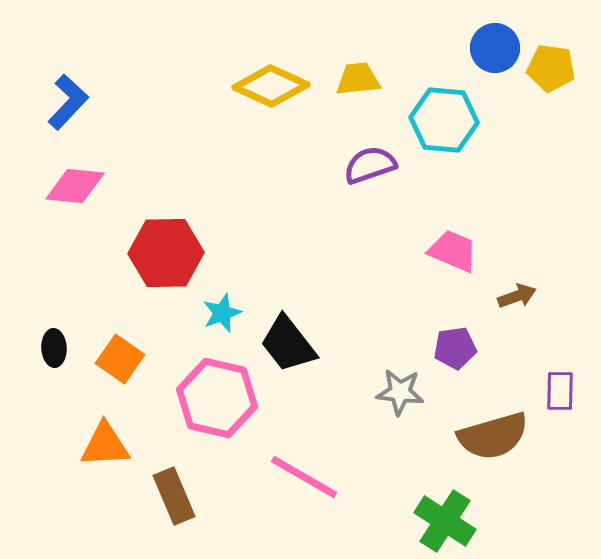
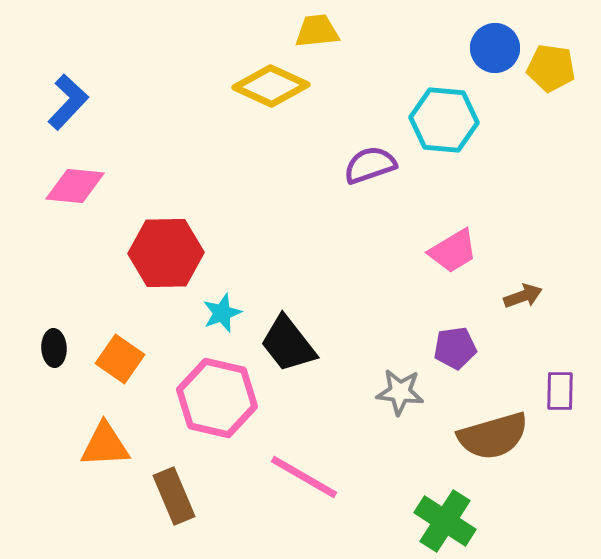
yellow trapezoid: moved 41 px left, 48 px up
pink trapezoid: rotated 126 degrees clockwise
brown arrow: moved 6 px right
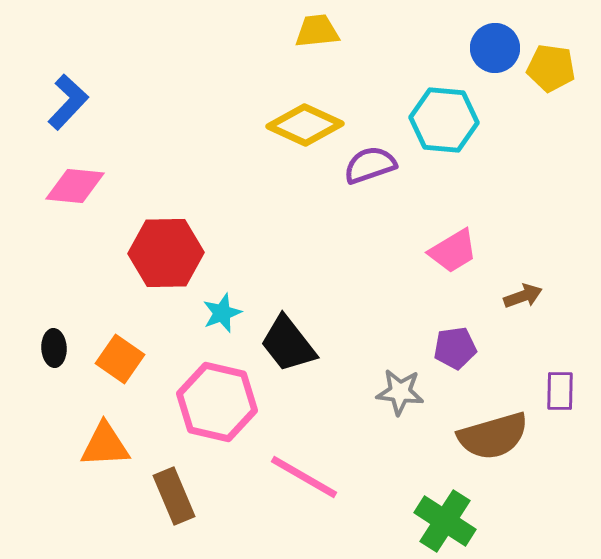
yellow diamond: moved 34 px right, 39 px down
pink hexagon: moved 4 px down
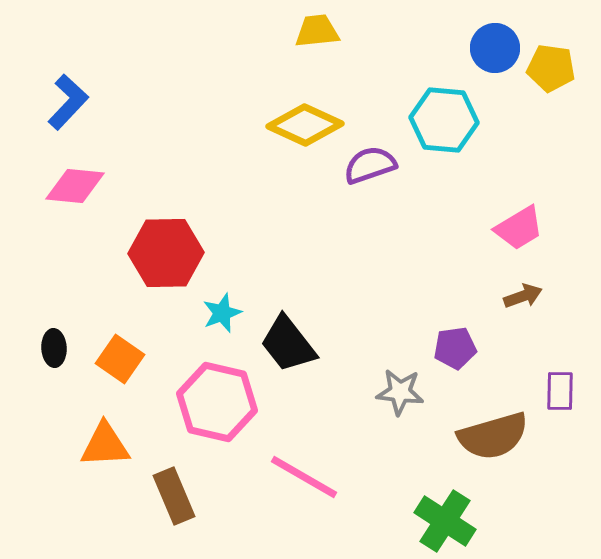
pink trapezoid: moved 66 px right, 23 px up
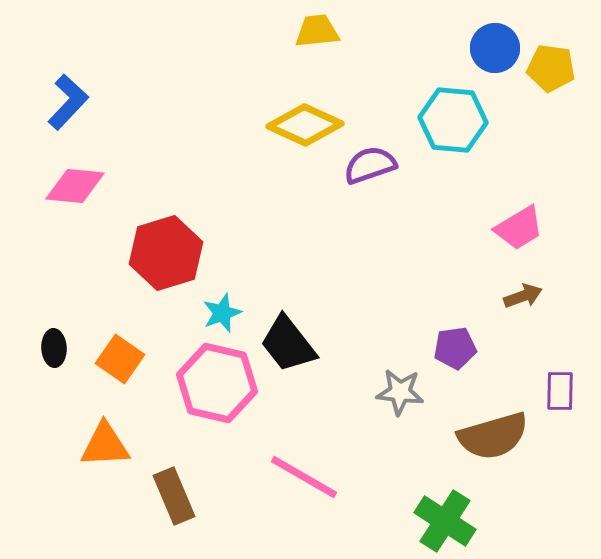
cyan hexagon: moved 9 px right
red hexagon: rotated 16 degrees counterclockwise
pink hexagon: moved 19 px up
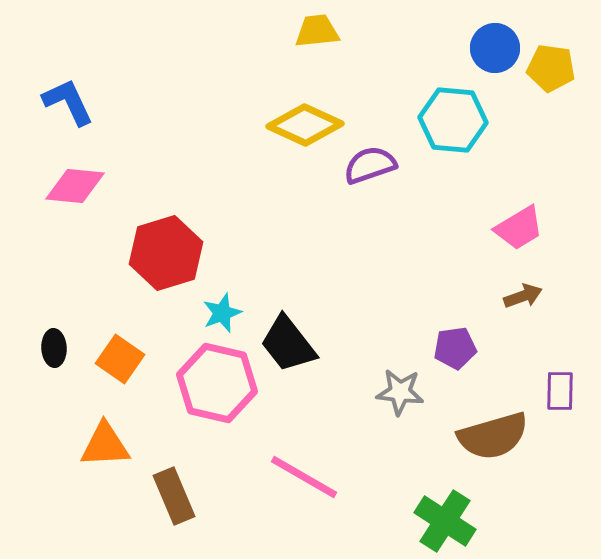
blue L-shape: rotated 68 degrees counterclockwise
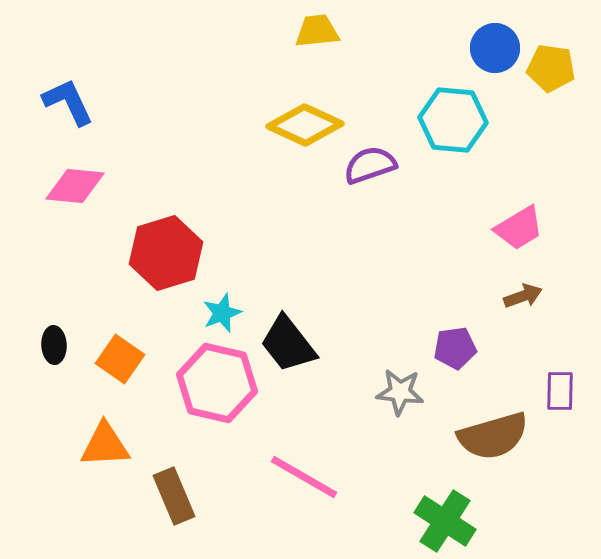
black ellipse: moved 3 px up
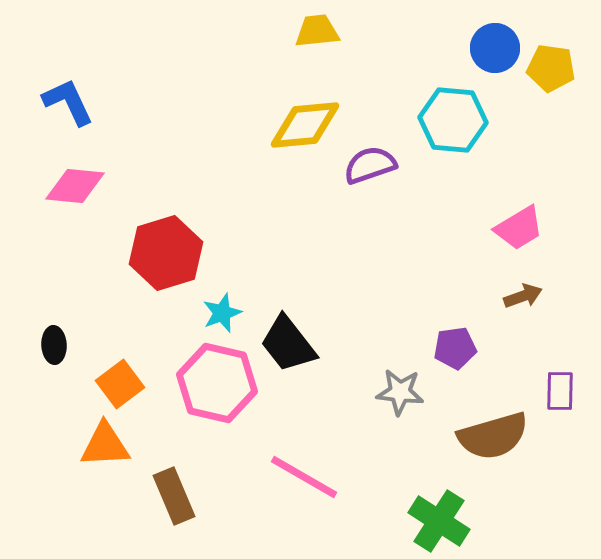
yellow diamond: rotated 30 degrees counterclockwise
orange square: moved 25 px down; rotated 18 degrees clockwise
green cross: moved 6 px left
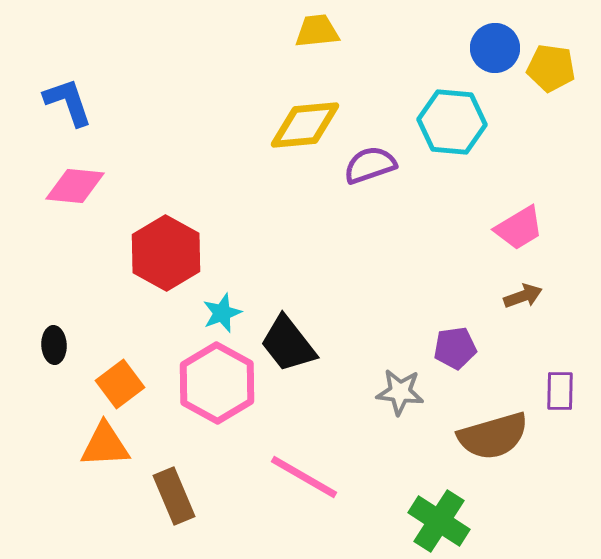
blue L-shape: rotated 6 degrees clockwise
cyan hexagon: moved 1 px left, 2 px down
red hexagon: rotated 14 degrees counterclockwise
pink hexagon: rotated 16 degrees clockwise
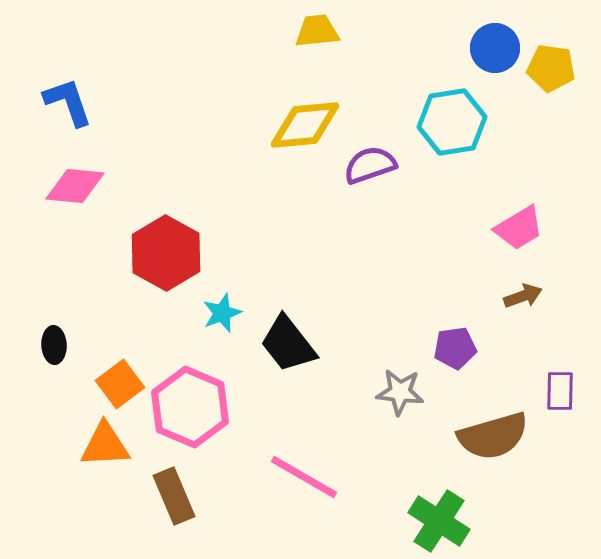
cyan hexagon: rotated 14 degrees counterclockwise
pink hexagon: moved 27 px left, 24 px down; rotated 6 degrees counterclockwise
